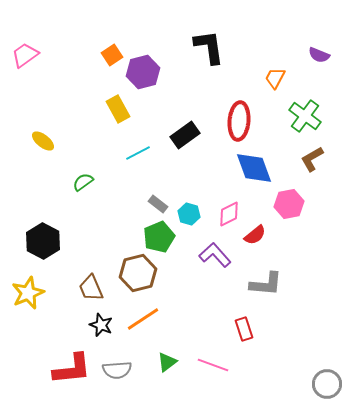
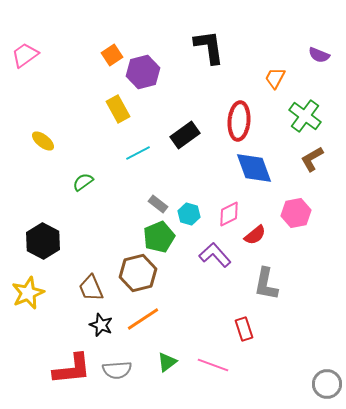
pink hexagon: moved 7 px right, 9 px down
gray L-shape: rotated 96 degrees clockwise
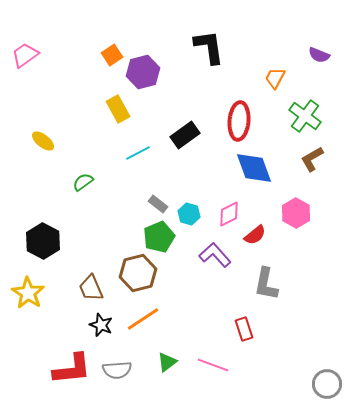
pink hexagon: rotated 20 degrees counterclockwise
yellow star: rotated 16 degrees counterclockwise
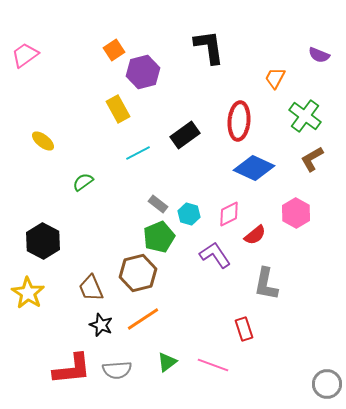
orange square: moved 2 px right, 5 px up
blue diamond: rotated 45 degrees counterclockwise
purple L-shape: rotated 8 degrees clockwise
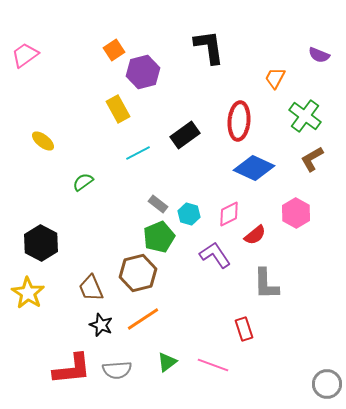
black hexagon: moved 2 px left, 2 px down
gray L-shape: rotated 12 degrees counterclockwise
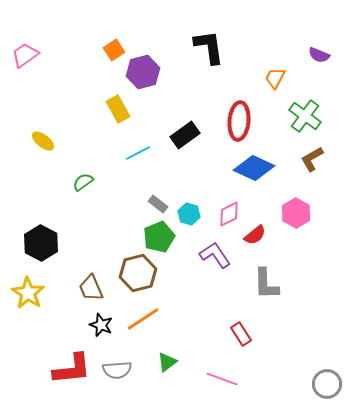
red rectangle: moved 3 px left, 5 px down; rotated 15 degrees counterclockwise
pink line: moved 9 px right, 14 px down
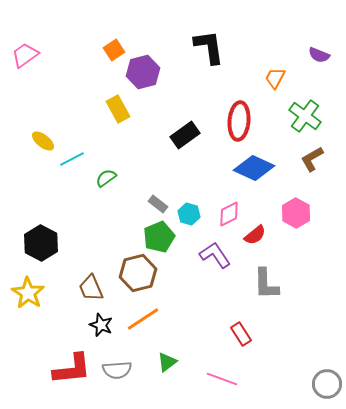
cyan line: moved 66 px left, 6 px down
green semicircle: moved 23 px right, 4 px up
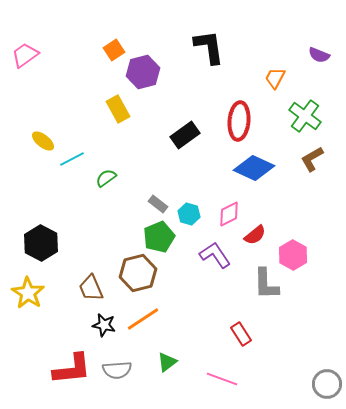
pink hexagon: moved 3 px left, 42 px down
black star: moved 3 px right; rotated 10 degrees counterclockwise
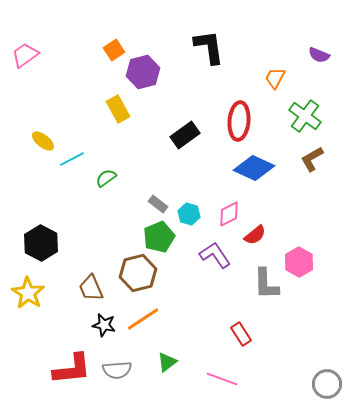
pink hexagon: moved 6 px right, 7 px down
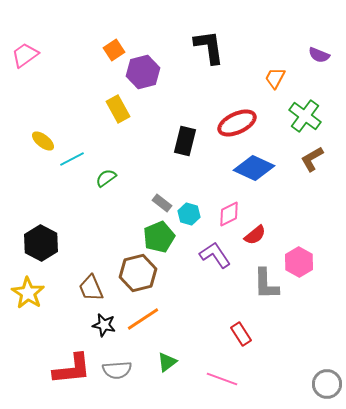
red ellipse: moved 2 px left, 2 px down; rotated 60 degrees clockwise
black rectangle: moved 6 px down; rotated 40 degrees counterclockwise
gray rectangle: moved 4 px right, 1 px up
